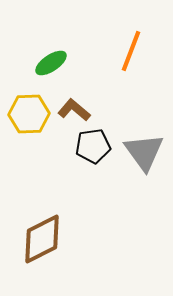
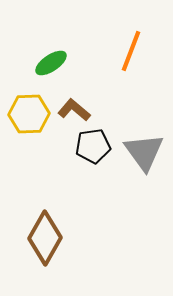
brown diamond: moved 3 px right, 1 px up; rotated 34 degrees counterclockwise
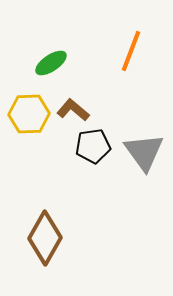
brown L-shape: moved 1 px left
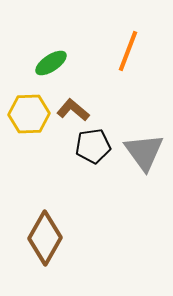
orange line: moved 3 px left
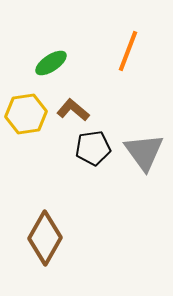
yellow hexagon: moved 3 px left; rotated 6 degrees counterclockwise
black pentagon: moved 2 px down
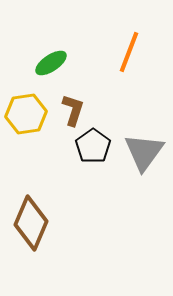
orange line: moved 1 px right, 1 px down
brown L-shape: rotated 68 degrees clockwise
black pentagon: moved 2 px up; rotated 28 degrees counterclockwise
gray triangle: rotated 12 degrees clockwise
brown diamond: moved 14 px left, 15 px up; rotated 6 degrees counterclockwise
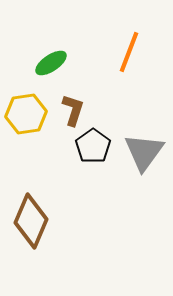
brown diamond: moved 2 px up
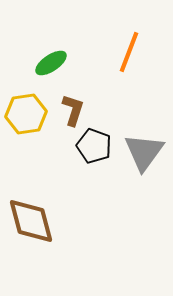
black pentagon: moved 1 px right; rotated 16 degrees counterclockwise
brown diamond: rotated 38 degrees counterclockwise
